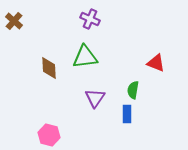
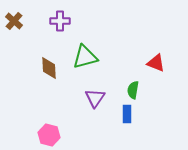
purple cross: moved 30 px left, 2 px down; rotated 24 degrees counterclockwise
green triangle: rotated 8 degrees counterclockwise
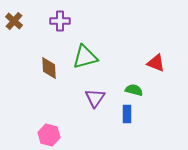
green semicircle: moved 1 px right; rotated 96 degrees clockwise
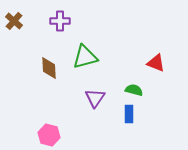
blue rectangle: moved 2 px right
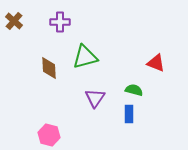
purple cross: moved 1 px down
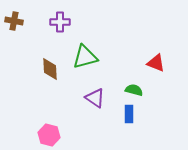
brown cross: rotated 30 degrees counterclockwise
brown diamond: moved 1 px right, 1 px down
purple triangle: rotated 30 degrees counterclockwise
